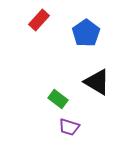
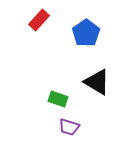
green rectangle: rotated 18 degrees counterclockwise
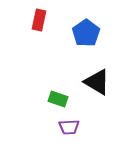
red rectangle: rotated 30 degrees counterclockwise
purple trapezoid: rotated 20 degrees counterclockwise
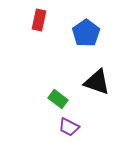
black triangle: rotated 12 degrees counterclockwise
green rectangle: rotated 18 degrees clockwise
purple trapezoid: rotated 30 degrees clockwise
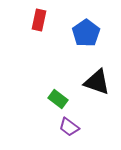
purple trapezoid: rotated 10 degrees clockwise
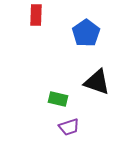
red rectangle: moved 3 px left, 5 px up; rotated 10 degrees counterclockwise
green rectangle: rotated 24 degrees counterclockwise
purple trapezoid: rotated 55 degrees counterclockwise
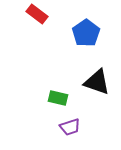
red rectangle: moved 1 px right, 1 px up; rotated 55 degrees counterclockwise
green rectangle: moved 1 px up
purple trapezoid: moved 1 px right
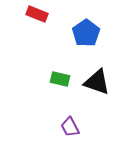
red rectangle: rotated 15 degrees counterclockwise
green rectangle: moved 2 px right, 19 px up
purple trapezoid: rotated 80 degrees clockwise
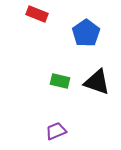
green rectangle: moved 2 px down
purple trapezoid: moved 14 px left, 4 px down; rotated 95 degrees clockwise
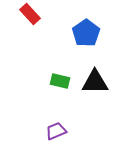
red rectangle: moved 7 px left; rotated 25 degrees clockwise
black triangle: moved 2 px left; rotated 20 degrees counterclockwise
